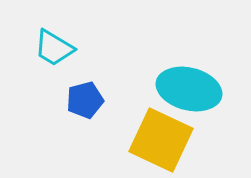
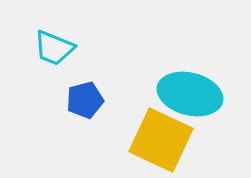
cyan trapezoid: rotated 9 degrees counterclockwise
cyan ellipse: moved 1 px right, 5 px down
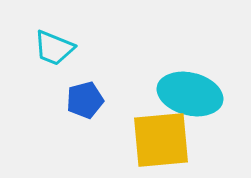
yellow square: rotated 30 degrees counterclockwise
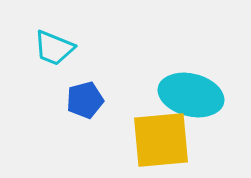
cyan ellipse: moved 1 px right, 1 px down
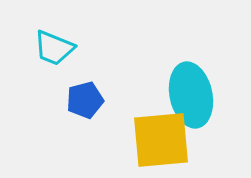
cyan ellipse: rotated 64 degrees clockwise
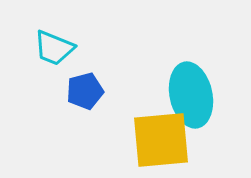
blue pentagon: moved 9 px up
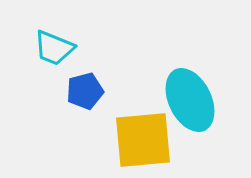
cyan ellipse: moved 1 px left, 5 px down; rotated 14 degrees counterclockwise
yellow square: moved 18 px left
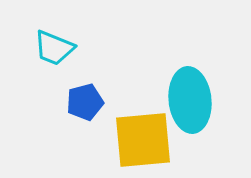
blue pentagon: moved 11 px down
cyan ellipse: rotated 20 degrees clockwise
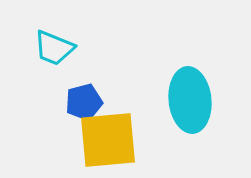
blue pentagon: moved 1 px left
yellow square: moved 35 px left
